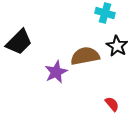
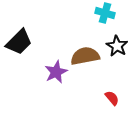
red semicircle: moved 6 px up
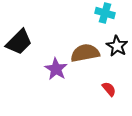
brown semicircle: moved 3 px up
purple star: moved 3 px up; rotated 15 degrees counterclockwise
red semicircle: moved 3 px left, 9 px up
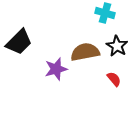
brown semicircle: moved 1 px up
purple star: rotated 25 degrees clockwise
red semicircle: moved 5 px right, 10 px up
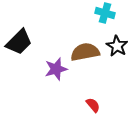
red semicircle: moved 21 px left, 26 px down
